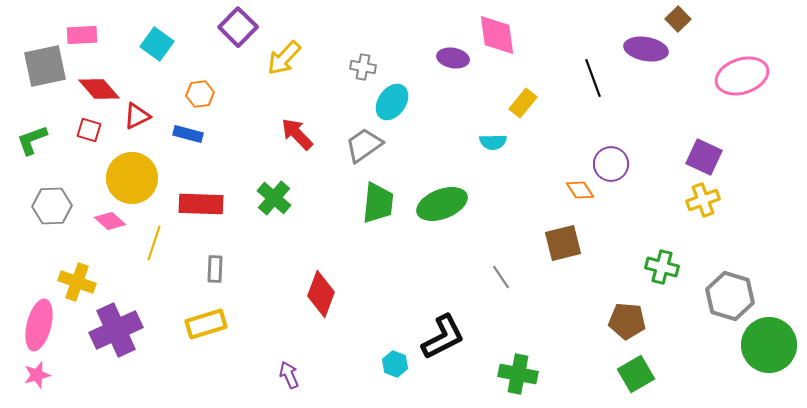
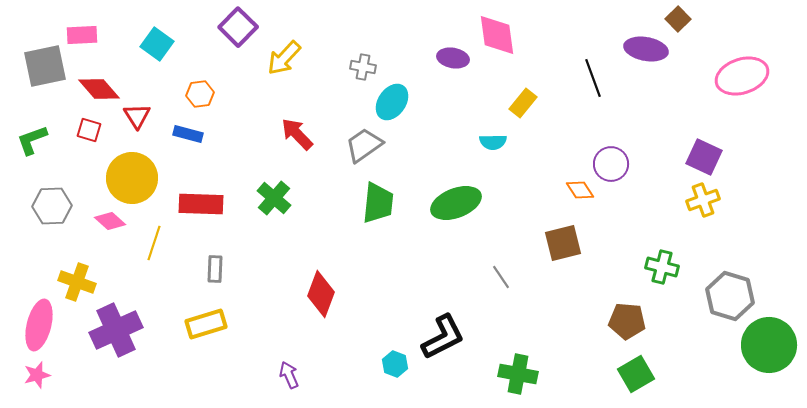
red triangle at (137, 116): rotated 36 degrees counterclockwise
green ellipse at (442, 204): moved 14 px right, 1 px up
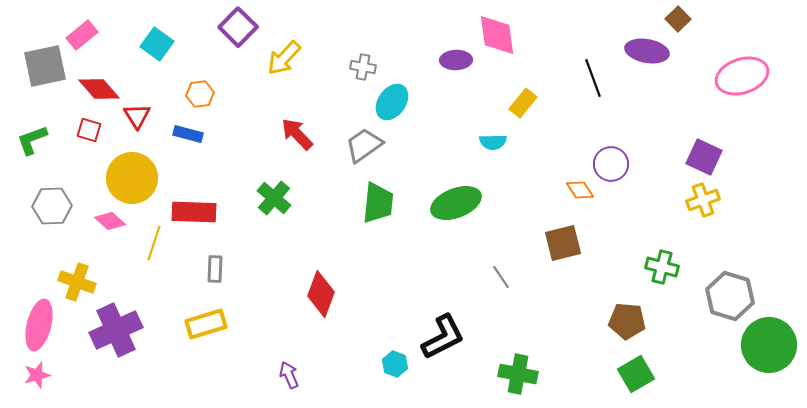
pink rectangle at (82, 35): rotated 36 degrees counterclockwise
purple ellipse at (646, 49): moved 1 px right, 2 px down
purple ellipse at (453, 58): moved 3 px right, 2 px down; rotated 12 degrees counterclockwise
red rectangle at (201, 204): moved 7 px left, 8 px down
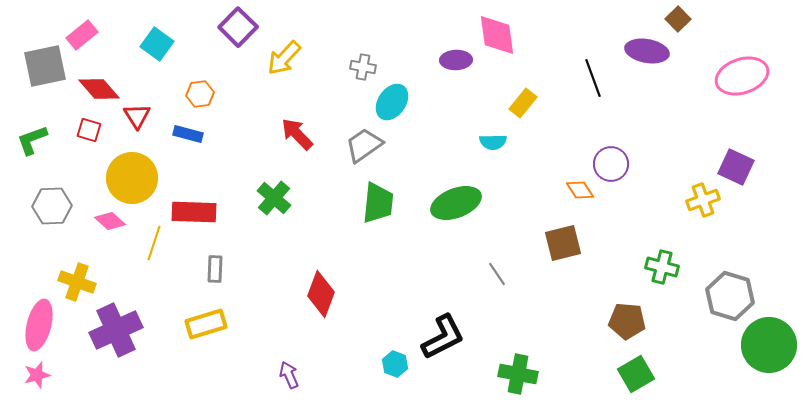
purple square at (704, 157): moved 32 px right, 10 px down
gray line at (501, 277): moved 4 px left, 3 px up
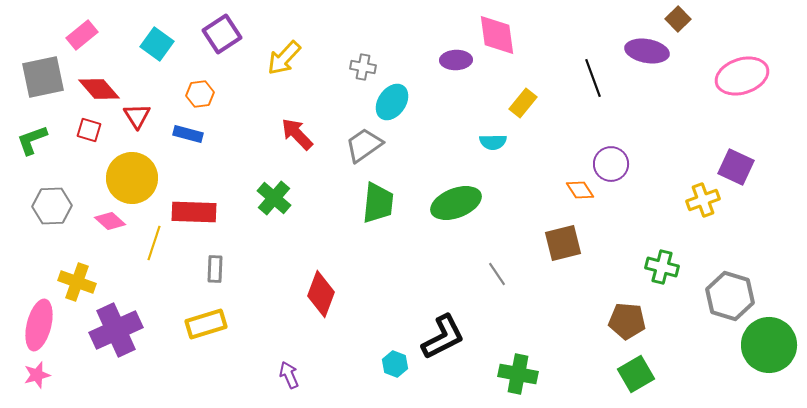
purple square at (238, 27): moved 16 px left, 7 px down; rotated 12 degrees clockwise
gray square at (45, 66): moved 2 px left, 11 px down
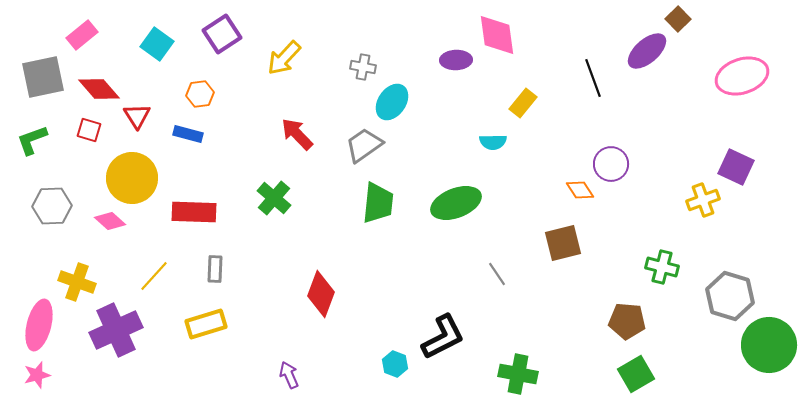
purple ellipse at (647, 51): rotated 51 degrees counterclockwise
yellow line at (154, 243): moved 33 px down; rotated 24 degrees clockwise
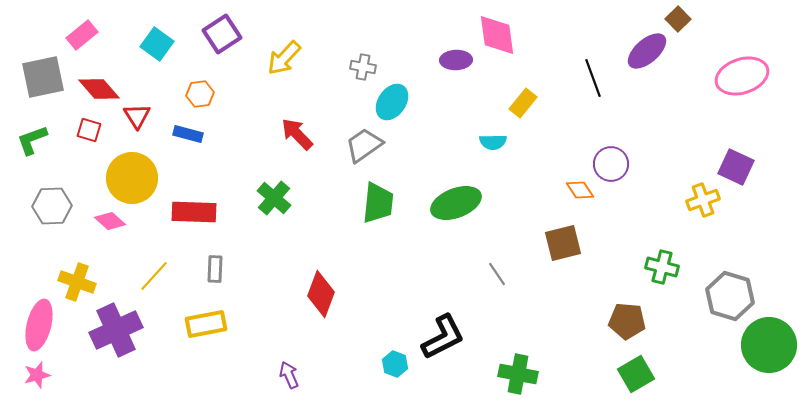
yellow rectangle at (206, 324): rotated 6 degrees clockwise
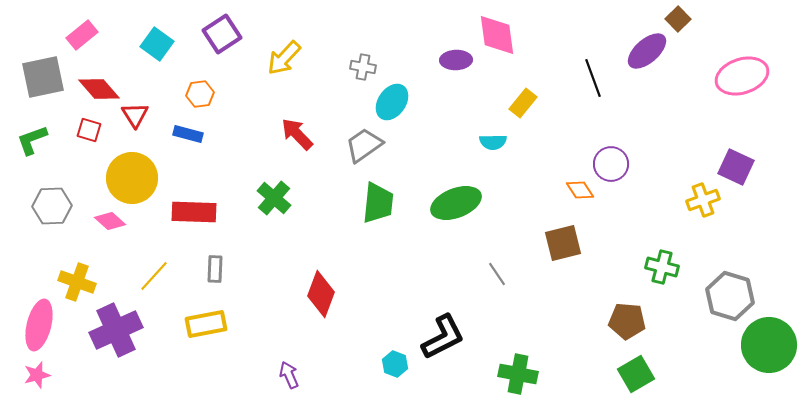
red triangle at (137, 116): moved 2 px left, 1 px up
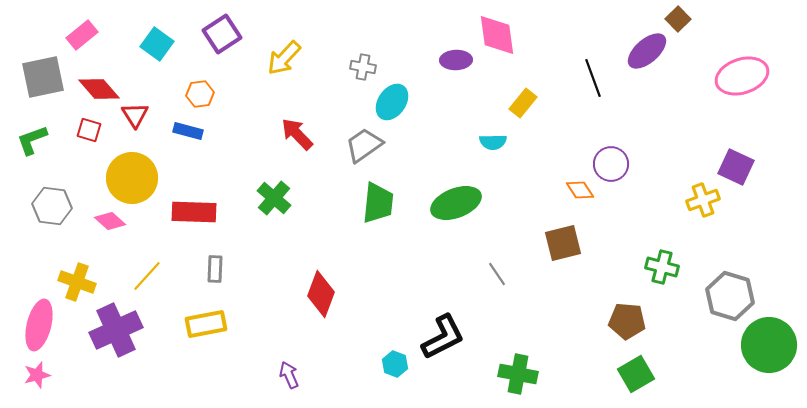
blue rectangle at (188, 134): moved 3 px up
gray hexagon at (52, 206): rotated 9 degrees clockwise
yellow line at (154, 276): moved 7 px left
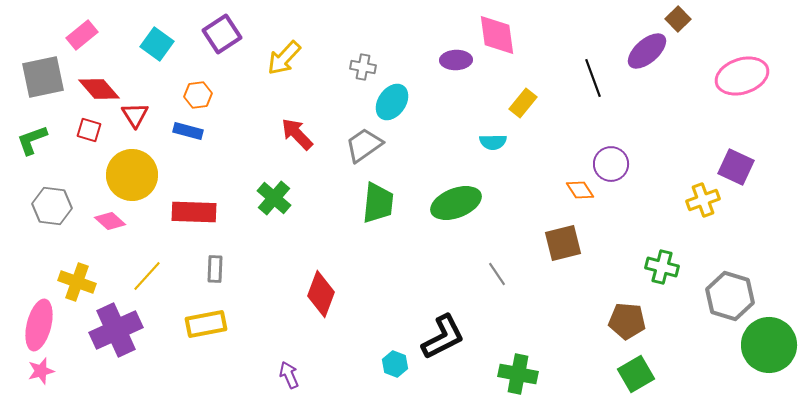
orange hexagon at (200, 94): moved 2 px left, 1 px down
yellow circle at (132, 178): moved 3 px up
pink star at (37, 375): moved 4 px right, 4 px up
